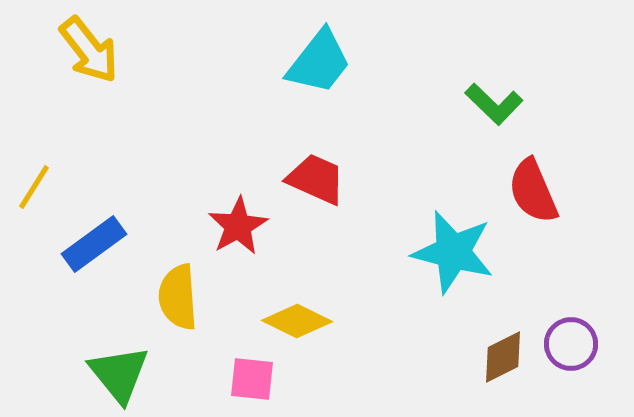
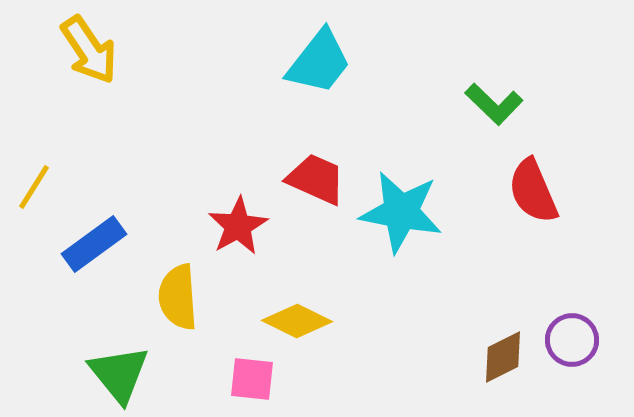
yellow arrow: rotated 4 degrees clockwise
cyan star: moved 52 px left, 40 px up; rotated 4 degrees counterclockwise
purple circle: moved 1 px right, 4 px up
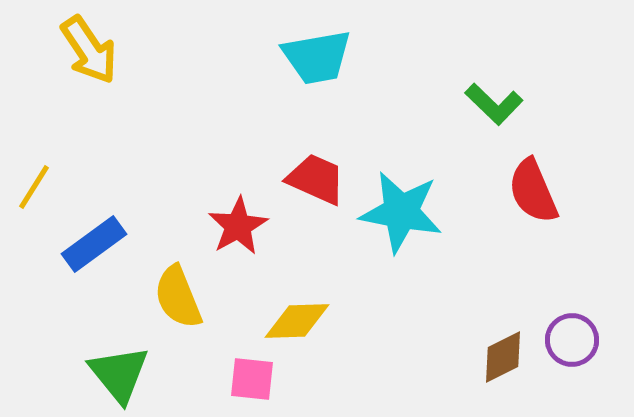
cyan trapezoid: moved 2 px left, 5 px up; rotated 42 degrees clockwise
yellow semicircle: rotated 18 degrees counterclockwise
yellow diamond: rotated 28 degrees counterclockwise
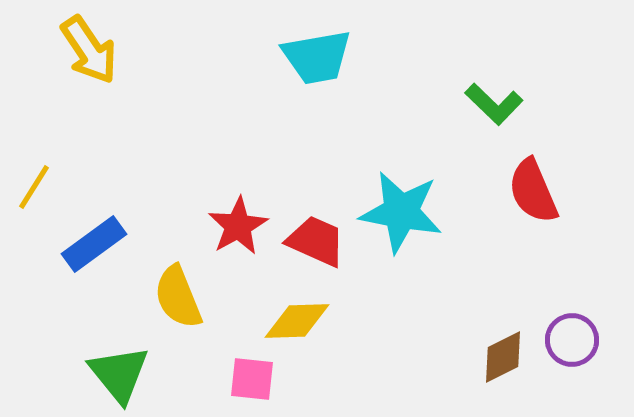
red trapezoid: moved 62 px down
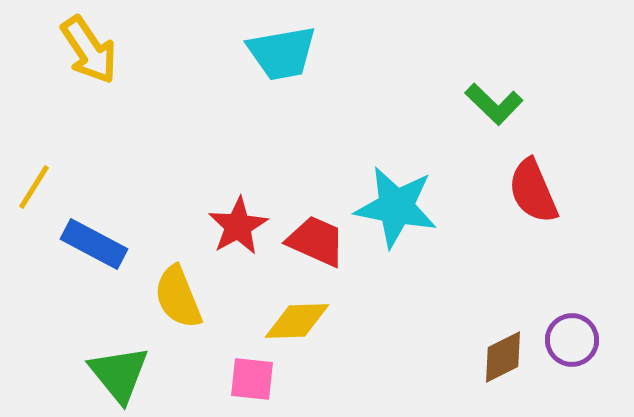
cyan trapezoid: moved 35 px left, 4 px up
cyan star: moved 5 px left, 5 px up
blue rectangle: rotated 64 degrees clockwise
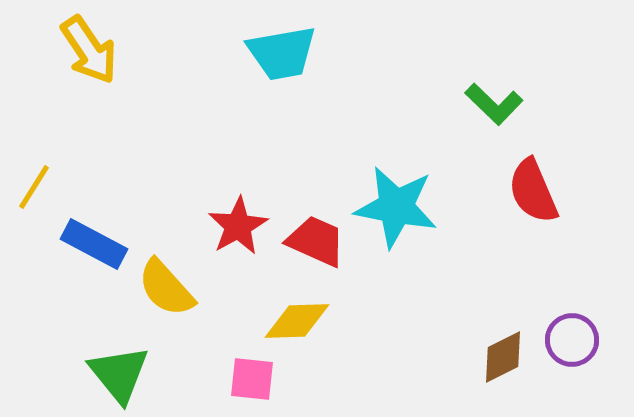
yellow semicircle: moved 12 px left, 9 px up; rotated 20 degrees counterclockwise
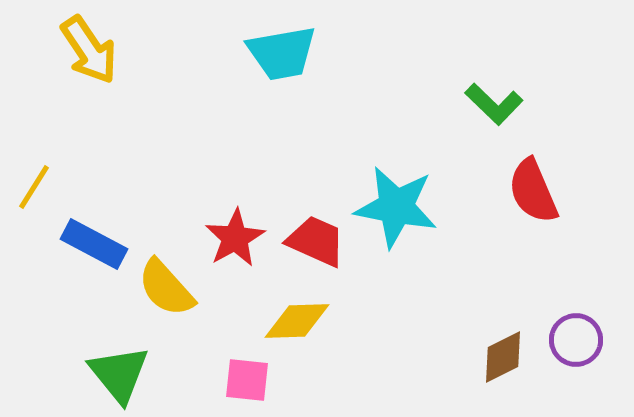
red star: moved 3 px left, 12 px down
purple circle: moved 4 px right
pink square: moved 5 px left, 1 px down
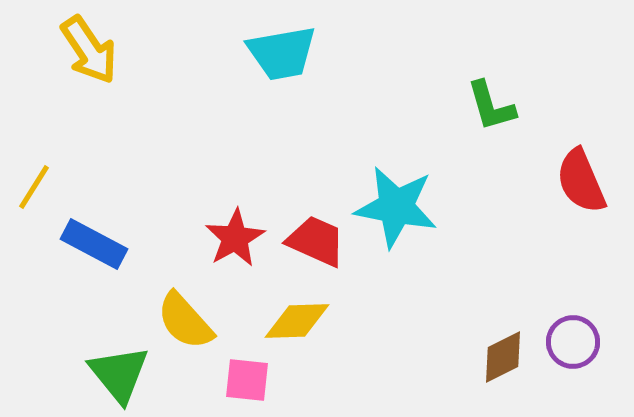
green L-shape: moved 3 px left, 2 px down; rotated 30 degrees clockwise
red semicircle: moved 48 px right, 10 px up
yellow semicircle: moved 19 px right, 33 px down
purple circle: moved 3 px left, 2 px down
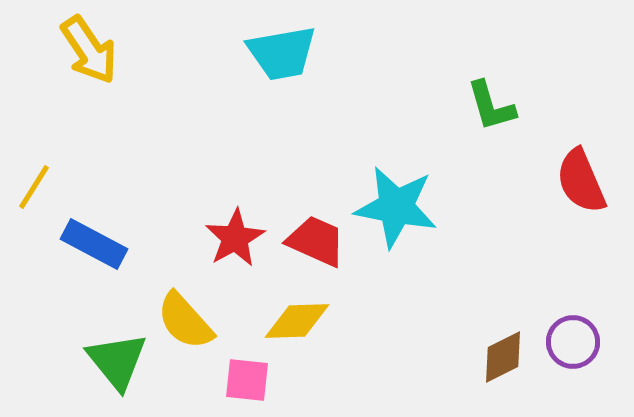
green triangle: moved 2 px left, 13 px up
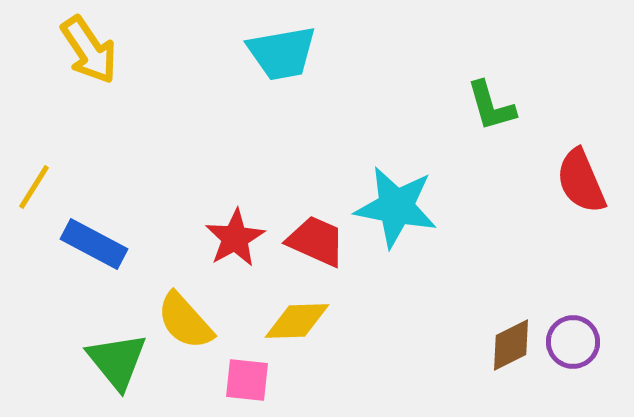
brown diamond: moved 8 px right, 12 px up
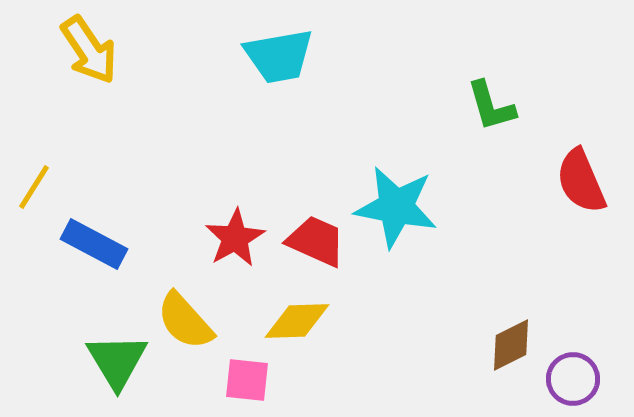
cyan trapezoid: moved 3 px left, 3 px down
purple circle: moved 37 px down
green triangle: rotated 8 degrees clockwise
